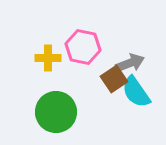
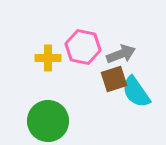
gray arrow: moved 9 px left, 9 px up
brown square: rotated 16 degrees clockwise
green circle: moved 8 px left, 9 px down
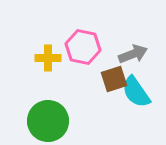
gray arrow: moved 12 px right
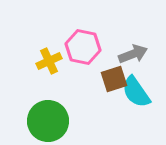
yellow cross: moved 1 px right, 3 px down; rotated 25 degrees counterclockwise
